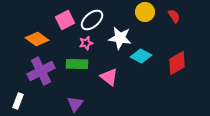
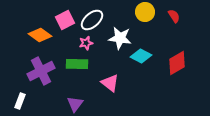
orange diamond: moved 3 px right, 4 px up
pink triangle: moved 1 px right, 6 px down
white rectangle: moved 2 px right
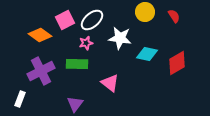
cyan diamond: moved 6 px right, 2 px up; rotated 15 degrees counterclockwise
white rectangle: moved 2 px up
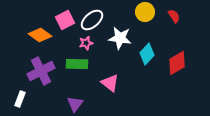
cyan diamond: rotated 60 degrees counterclockwise
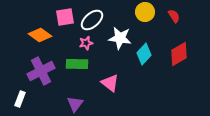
pink square: moved 3 px up; rotated 18 degrees clockwise
cyan diamond: moved 3 px left
red diamond: moved 2 px right, 9 px up
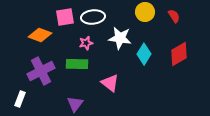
white ellipse: moved 1 px right, 3 px up; rotated 35 degrees clockwise
orange diamond: rotated 15 degrees counterclockwise
cyan diamond: rotated 10 degrees counterclockwise
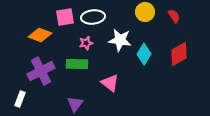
white star: moved 2 px down
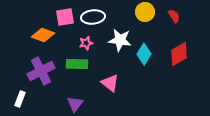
orange diamond: moved 3 px right
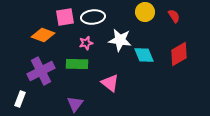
cyan diamond: moved 1 px down; rotated 55 degrees counterclockwise
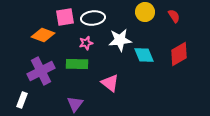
white ellipse: moved 1 px down
white star: rotated 15 degrees counterclockwise
white rectangle: moved 2 px right, 1 px down
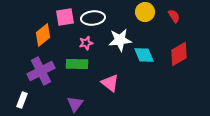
orange diamond: rotated 60 degrees counterclockwise
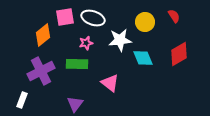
yellow circle: moved 10 px down
white ellipse: rotated 25 degrees clockwise
cyan diamond: moved 1 px left, 3 px down
